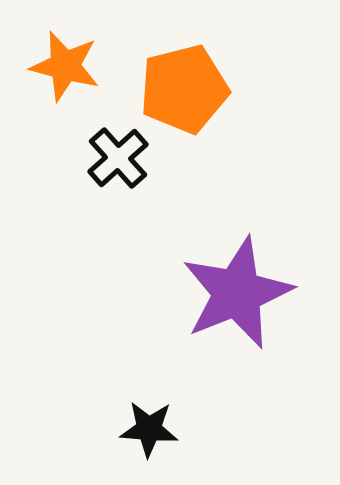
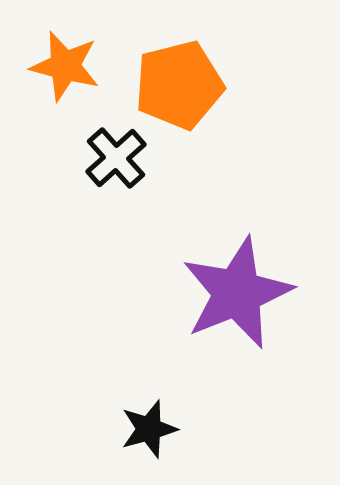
orange pentagon: moved 5 px left, 4 px up
black cross: moved 2 px left
black star: rotated 20 degrees counterclockwise
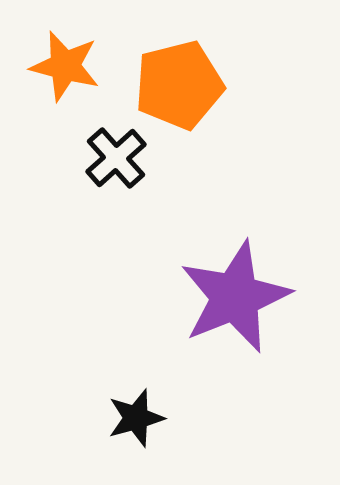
purple star: moved 2 px left, 4 px down
black star: moved 13 px left, 11 px up
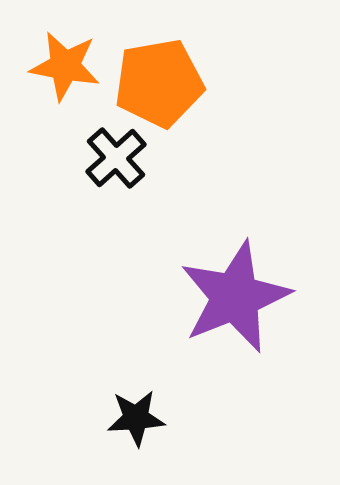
orange star: rotated 4 degrees counterclockwise
orange pentagon: moved 20 px left, 2 px up; rotated 4 degrees clockwise
black star: rotated 12 degrees clockwise
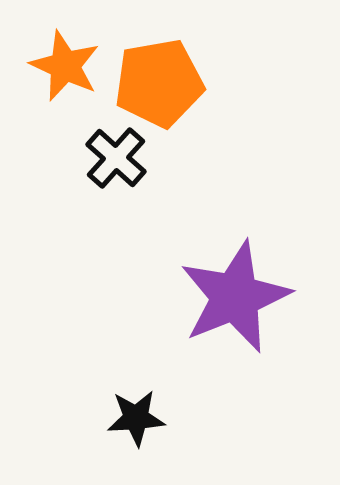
orange star: rotated 14 degrees clockwise
black cross: rotated 6 degrees counterclockwise
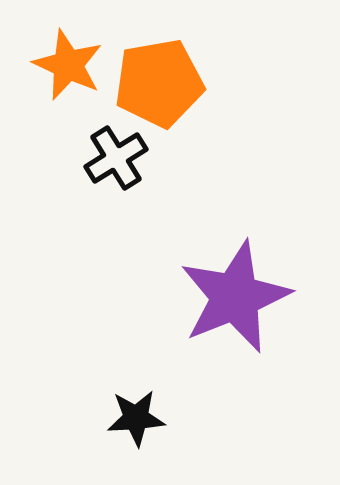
orange star: moved 3 px right, 1 px up
black cross: rotated 16 degrees clockwise
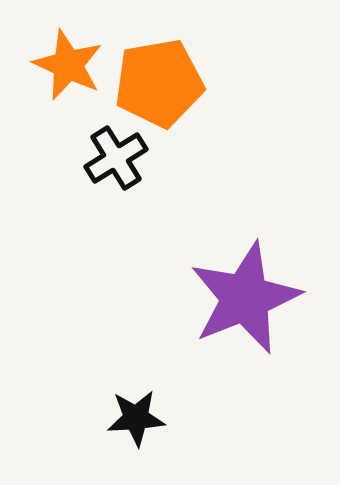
purple star: moved 10 px right, 1 px down
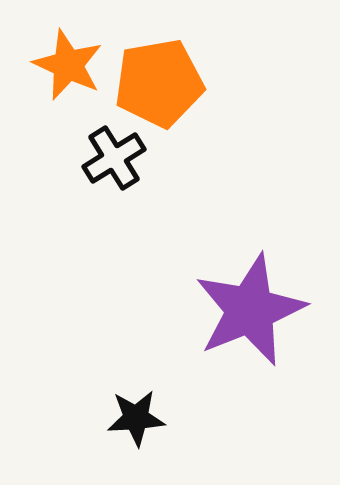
black cross: moved 2 px left
purple star: moved 5 px right, 12 px down
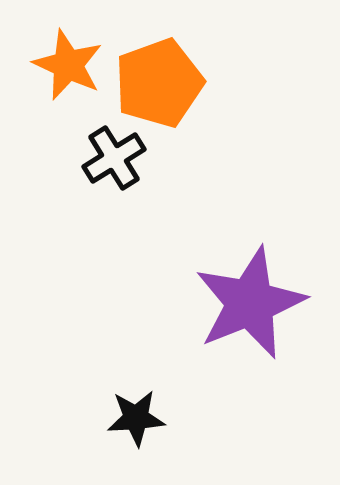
orange pentagon: rotated 10 degrees counterclockwise
purple star: moved 7 px up
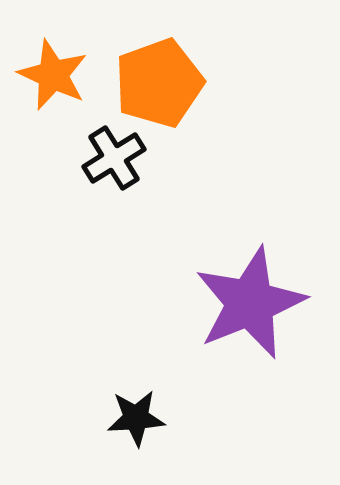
orange star: moved 15 px left, 10 px down
